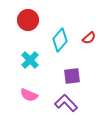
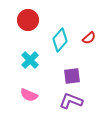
purple L-shape: moved 5 px right, 2 px up; rotated 25 degrees counterclockwise
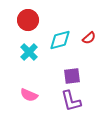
cyan diamond: rotated 35 degrees clockwise
cyan cross: moved 1 px left, 8 px up
purple L-shape: rotated 125 degrees counterclockwise
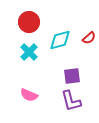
red circle: moved 1 px right, 2 px down
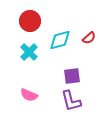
red circle: moved 1 px right, 1 px up
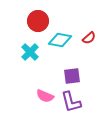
red circle: moved 8 px right
cyan diamond: rotated 25 degrees clockwise
cyan cross: moved 1 px right
pink semicircle: moved 16 px right, 1 px down
purple L-shape: moved 1 px down
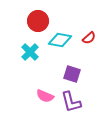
purple square: moved 2 px up; rotated 24 degrees clockwise
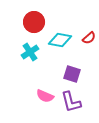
red circle: moved 4 px left, 1 px down
cyan cross: rotated 12 degrees clockwise
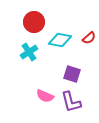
cyan cross: moved 1 px left
